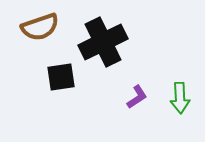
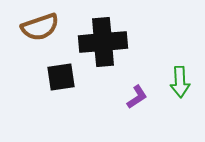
black cross: rotated 21 degrees clockwise
green arrow: moved 16 px up
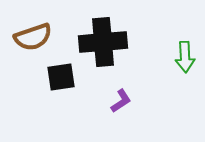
brown semicircle: moved 7 px left, 10 px down
green arrow: moved 5 px right, 25 px up
purple L-shape: moved 16 px left, 4 px down
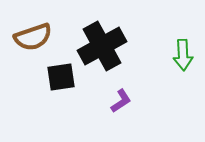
black cross: moved 1 px left, 4 px down; rotated 24 degrees counterclockwise
green arrow: moved 2 px left, 2 px up
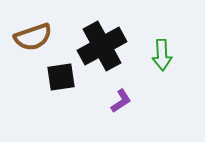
green arrow: moved 21 px left
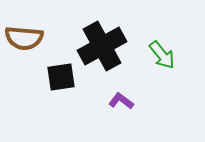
brown semicircle: moved 9 px left, 1 px down; rotated 24 degrees clockwise
green arrow: rotated 36 degrees counterclockwise
purple L-shape: rotated 110 degrees counterclockwise
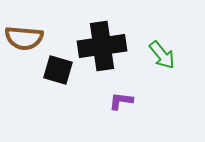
black cross: rotated 21 degrees clockwise
black square: moved 3 px left, 7 px up; rotated 24 degrees clockwise
purple L-shape: rotated 30 degrees counterclockwise
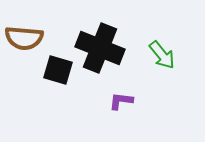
black cross: moved 2 px left, 2 px down; rotated 30 degrees clockwise
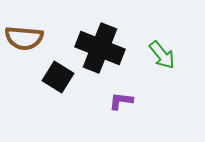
black square: moved 7 px down; rotated 16 degrees clockwise
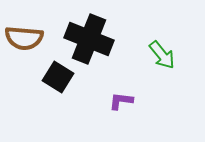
black cross: moved 11 px left, 9 px up
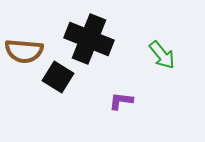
brown semicircle: moved 13 px down
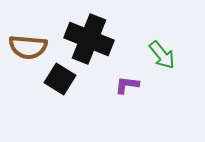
brown semicircle: moved 4 px right, 4 px up
black square: moved 2 px right, 2 px down
purple L-shape: moved 6 px right, 16 px up
